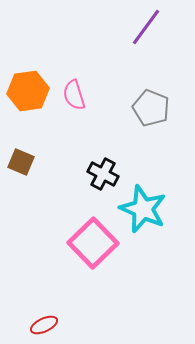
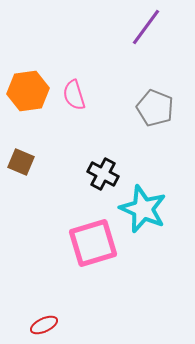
gray pentagon: moved 4 px right
pink square: rotated 27 degrees clockwise
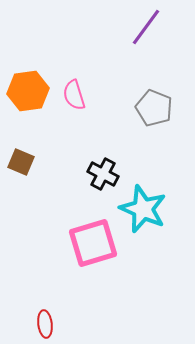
gray pentagon: moved 1 px left
red ellipse: moved 1 px right, 1 px up; rotated 72 degrees counterclockwise
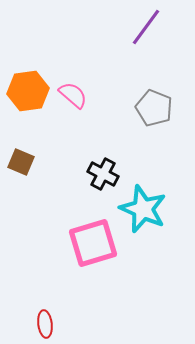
pink semicircle: moved 1 px left; rotated 148 degrees clockwise
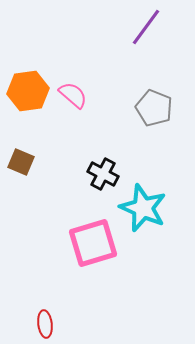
cyan star: moved 1 px up
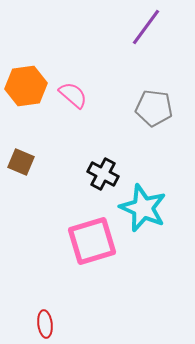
orange hexagon: moved 2 px left, 5 px up
gray pentagon: rotated 15 degrees counterclockwise
pink square: moved 1 px left, 2 px up
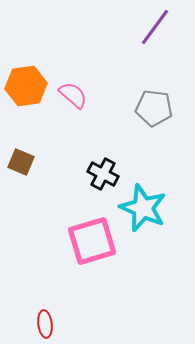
purple line: moved 9 px right
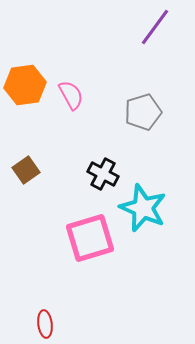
orange hexagon: moved 1 px left, 1 px up
pink semicircle: moved 2 px left; rotated 20 degrees clockwise
gray pentagon: moved 11 px left, 4 px down; rotated 24 degrees counterclockwise
brown square: moved 5 px right, 8 px down; rotated 32 degrees clockwise
pink square: moved 2 px left, 3 px up
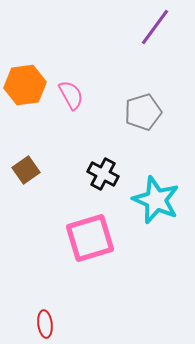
cyan star: moved 13 px right, 8 px up
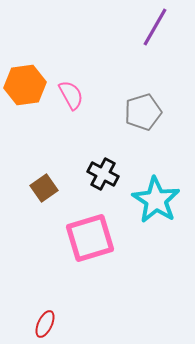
purple line: rotated 6 degrees counterclockwise
brown square: moved 18 px right, 18 px down
cyan star: rotated 9 degrees clockwise
red ellipse: rotated 32 degrees clockwise
